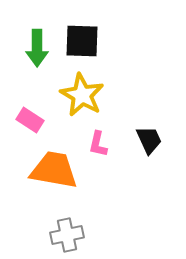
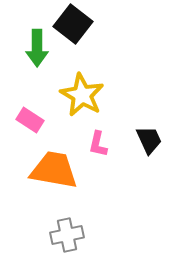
black square: moved 9 px left, 17 px up; rotated 36 degrees clockwise
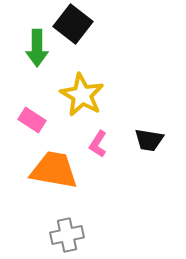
pink rectangle: moved 2 px right
black trapezoid: rotated 124 degrees clockwise
pink L-shape: rotated 20 degrees clockwise
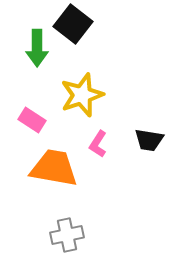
yellow star: rotated 24 degrees clockwise
orange trapezoid: moved 2 px up
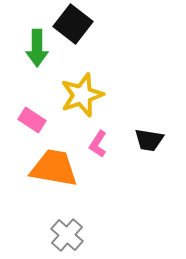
gray cross: rotated 36 degrees counterclockwise
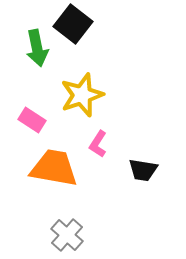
green arrow: rotated 12 degrees counterclockwise
black trapezoid: moved 6 px left, 30 px down
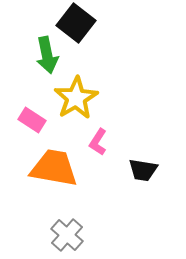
black square: moved 3 px right, 1 px up
green arrow: moved 10 px right, 7 px down
yellow star: moved 6 px left, 3 px down; rotated 12 degrees counterclockwise
pink L-shape: moved 2 px up
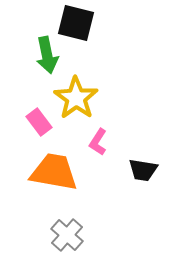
black square: rotated 24 degrees counterclockwise
yellow star: rotated 6 degrees counterclockwise
pink rectangle: moved 7 px right, 2 px down; rotated 20 degrees clockwise
orange trapezoid: moved 4 px down
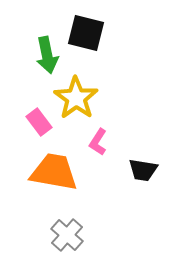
black square: moved 10 px right, 10 px down
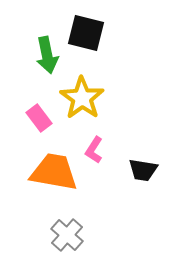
yellow star: moved 6 px right
pink rectangle: moved 4 px up
pink L-shape: moved 4 px left, 8 px down
